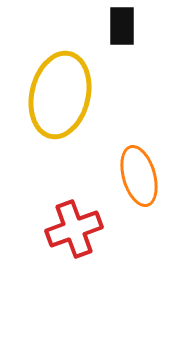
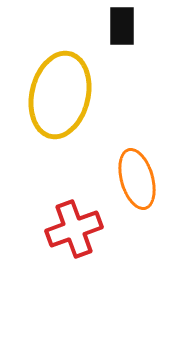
orange ellipse: moved 2 px left, 3 px down
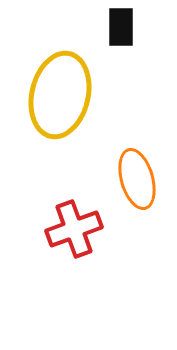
black rectangle: moved 1 px left, 1 px down
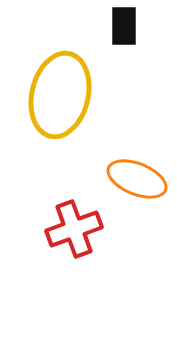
black rectangle: moved 3 px right, 1 px up
orange ellipse: rotated 52 degrees counterclockwise
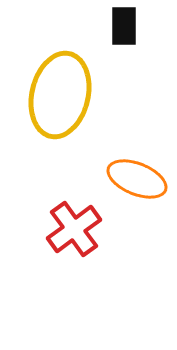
red cross: rotated 16 degrees counterclockwise
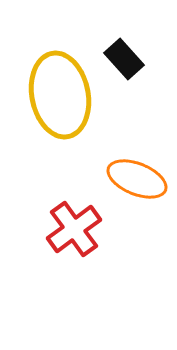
black rectangle: moved 33 px down; rotated 42 degrees counterclockwise
yellow ellipse: rotated 24 degrees counterclockwise
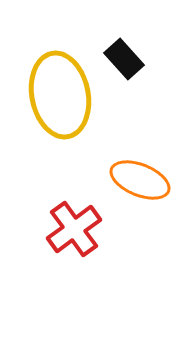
orange ellipse: moved 3 px right, 1 px down
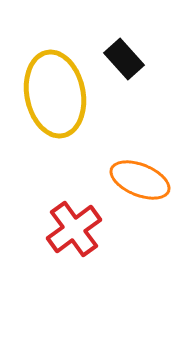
yellow ellipse: moved 5 px left, 1 px up
